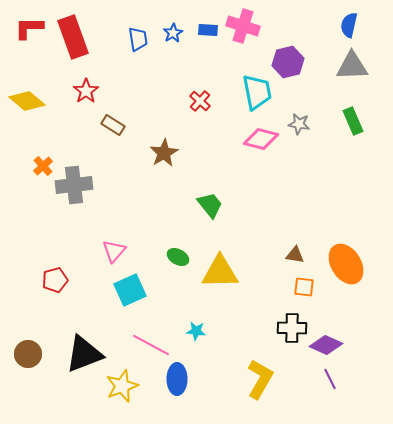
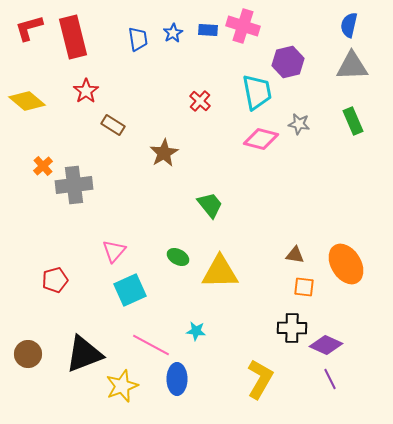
red L-shape: rotated 16 degrees counterclockwise
red rectangle: rotated 6 degrees clockwise
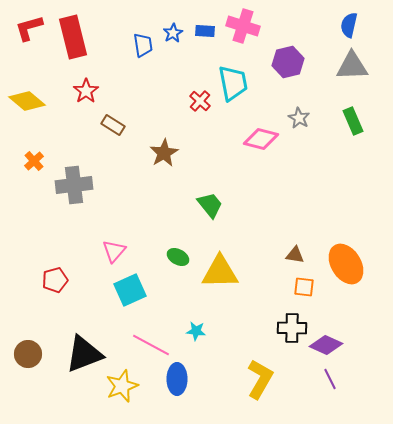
blue rectangle: moved 3 px left, 1 px down
blue trapezoid: moved 5 px right, 6 px down
cyan trapezoid: moved 24 px left, 9 px up
gray star: moved 6 px up; rotated 20 degrees clockwise
orange cross: moved 9 px left, 5 px up
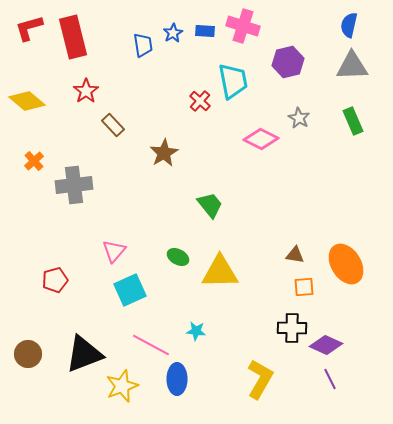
cyan trapezoid: moved 2 px up
brown rectangle: rotated 15 degrees clockwise
pink diamond: rotated 12 degrees clockwise
orange square: rotated 10 degrees counterclockwise
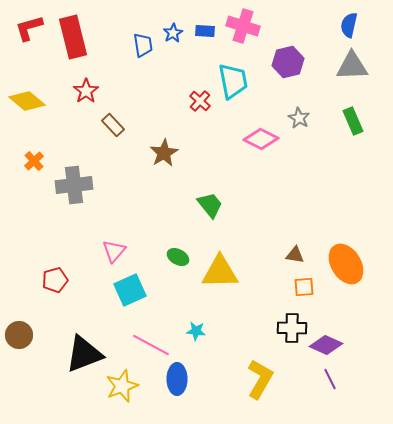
brown circle: moved 9 px left, 19 px up
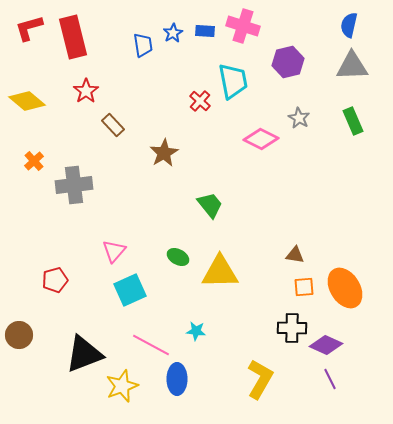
orange ellipse: moved 1 px left, 24 px down
